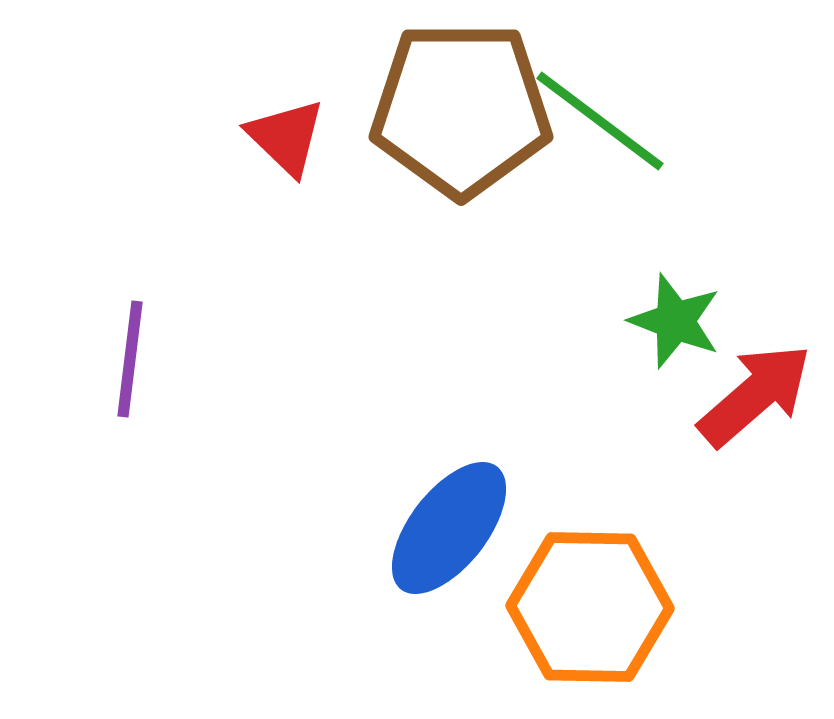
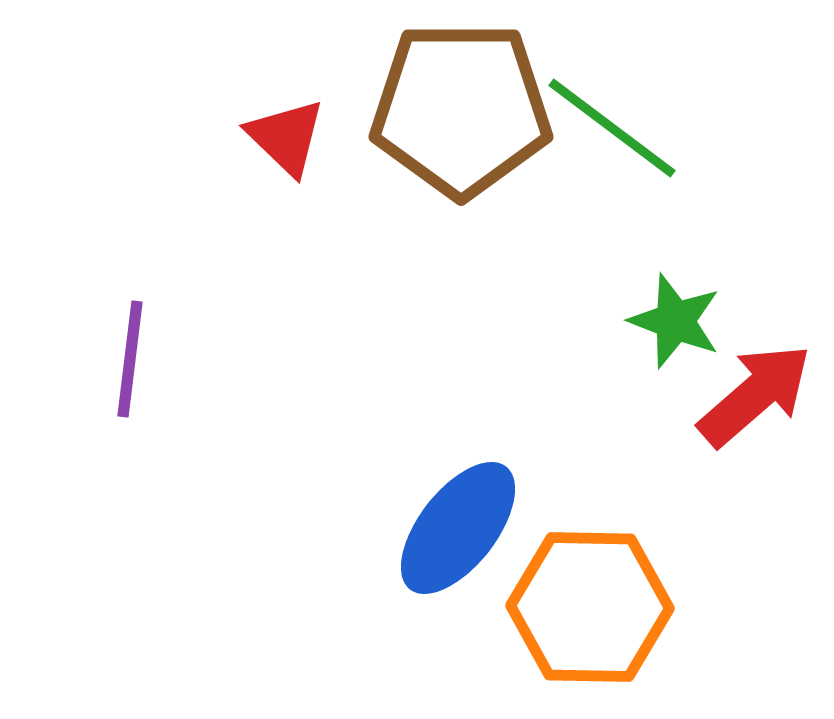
green line: moved 12 px right, 7 px down
blue ellipse: moved 9 px right
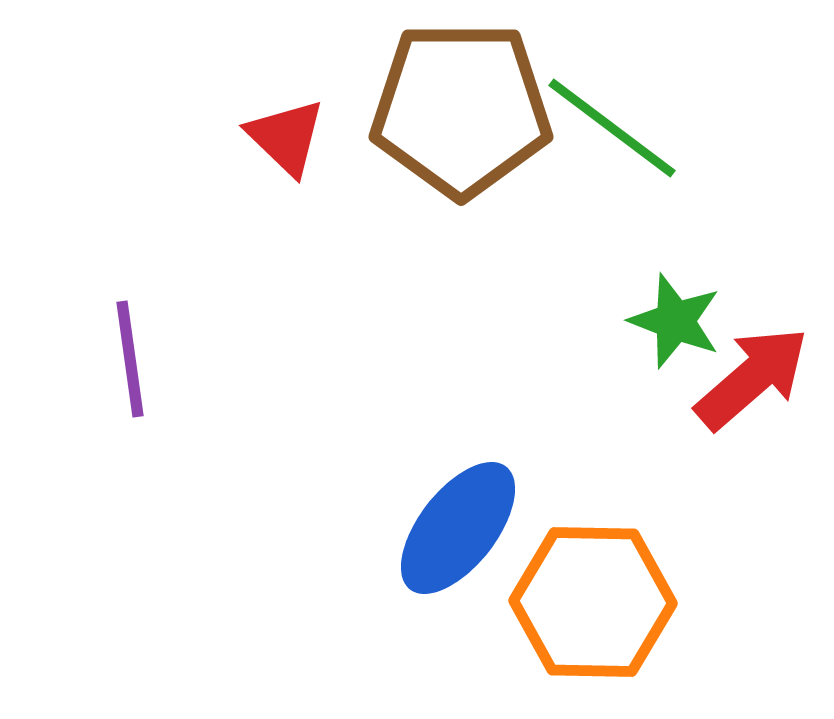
purple line: rotated 15 degrees counterclockwise
red arrow: moved 3 px left, 17 px up
orange hexagon: moved 3 px right, 5 px up
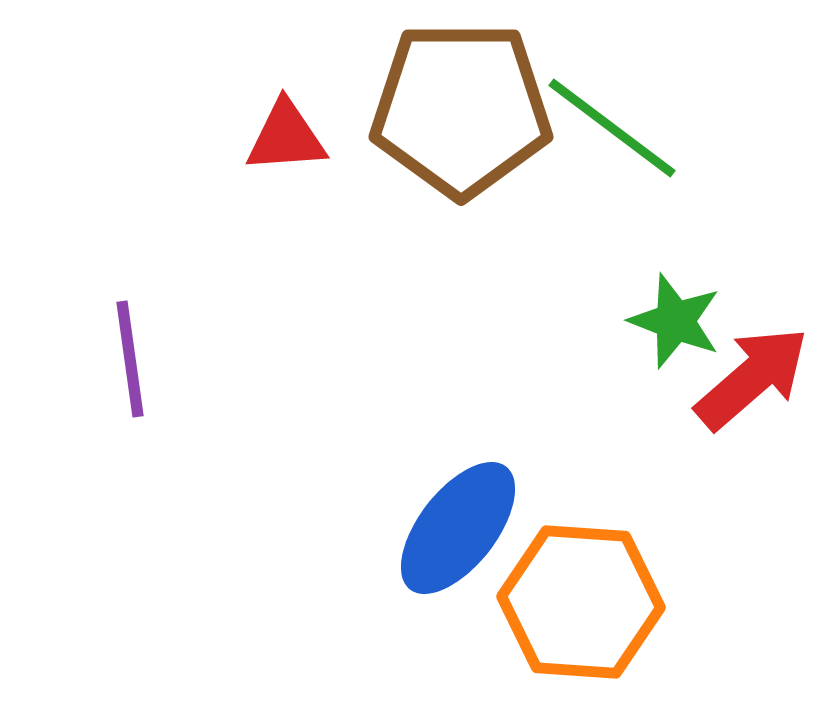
red triangle: rotated 48 degrees counterclockwise
orange hexagon: moved 12 px left; rotated 3 degrees clockwise
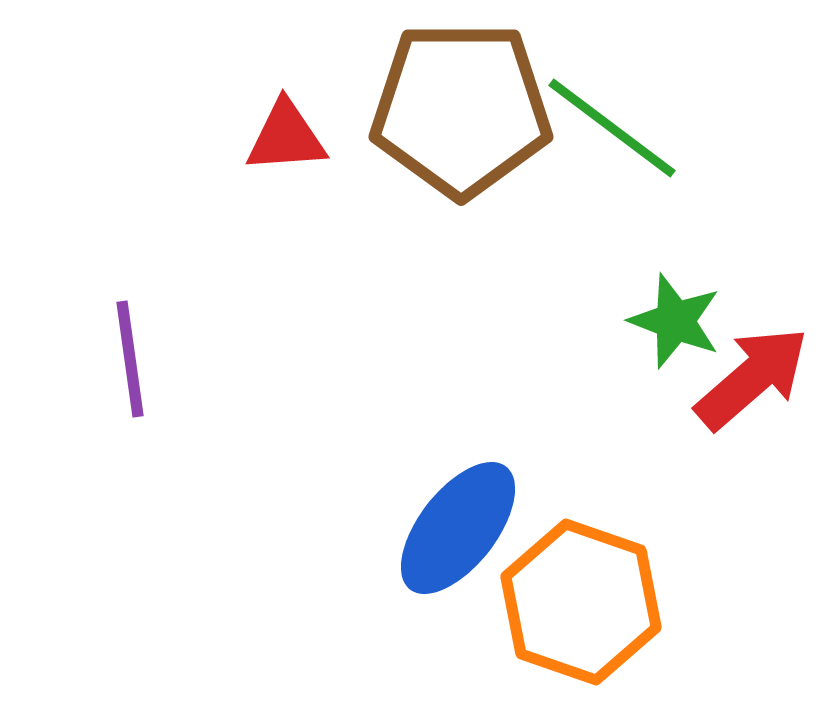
orange hexagon: rotated 15 degrees clockwise
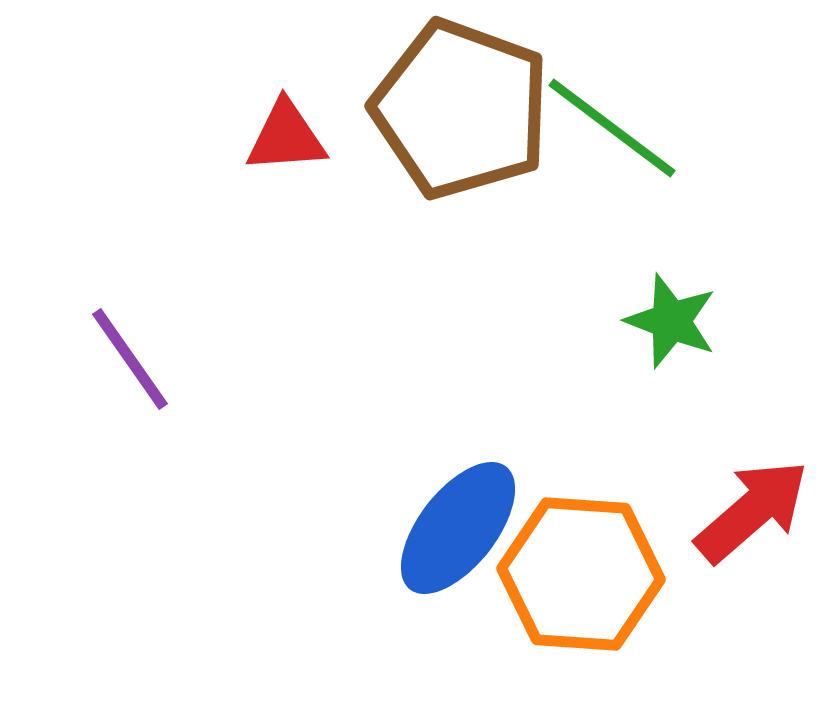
brown pentagon: rotated 20 degrees clockwise
green star: moved 4 px left
purple line: rotated 27 degrees counterclockwise
red arrow: moved 133 px down
orange hexagon: moved 28 px up; rotated 15 degrees counterclockwise
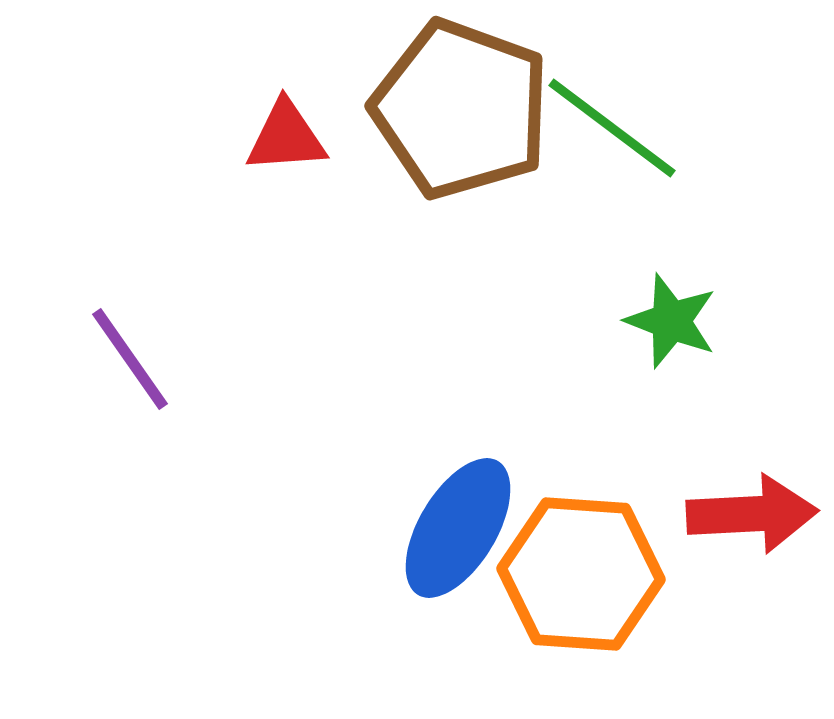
red arrow: moved 3 px down; rotated 38 degrees clockwise
blue ellipse: rotated 7 degrees counterclockwise
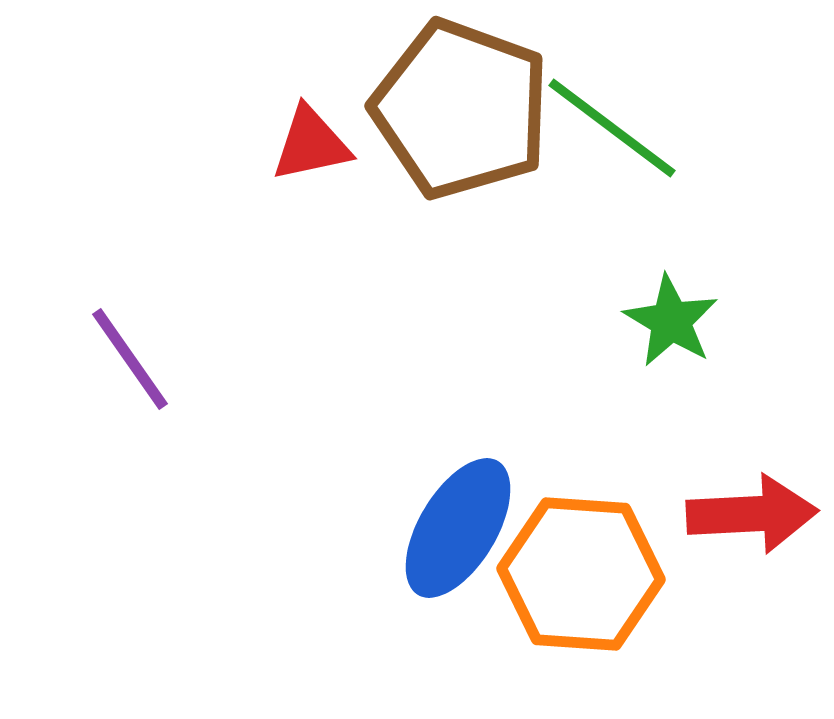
red triangle: moved 25 px right, 7 px down; rotated 8 degrees counterclockwise
green star: rotated 10 degrees clockwise
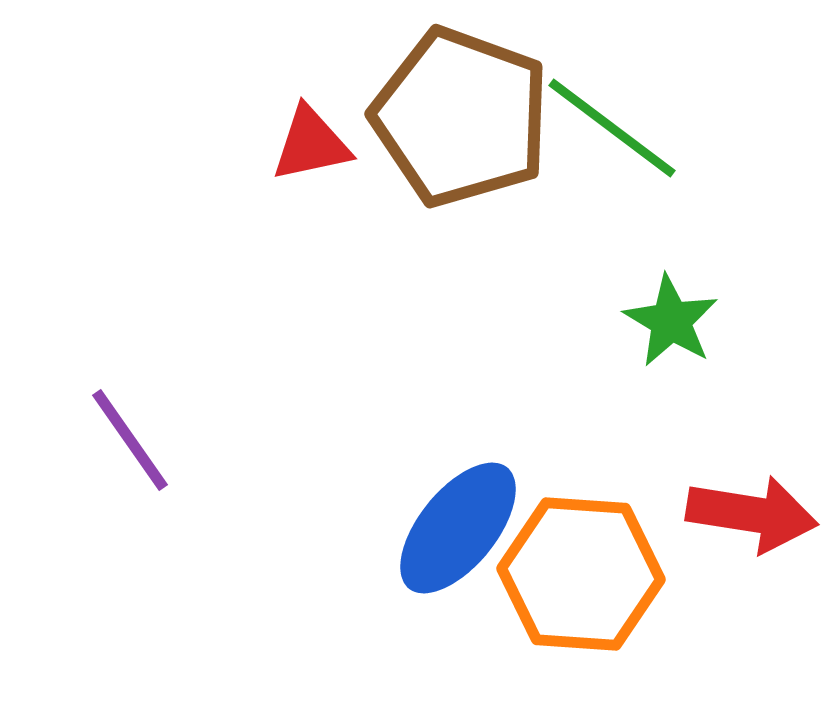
brown pentagon: moved 8 px down
purple line: moved 81 px down
red arrow: rotated 12 degrees clockwise
blue ellipse: rotated 8 degrees clockwise
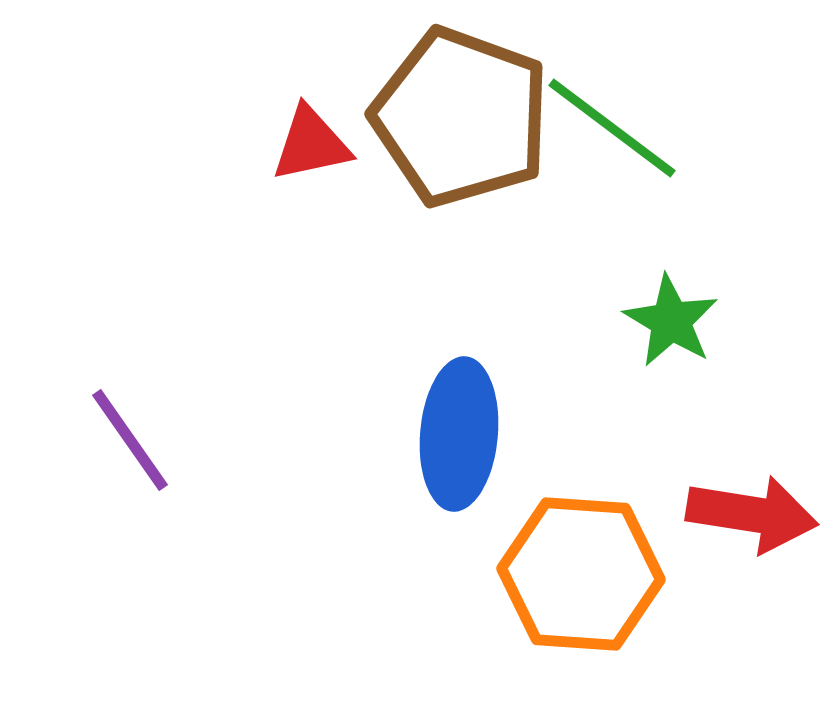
blue ellipse: moved 1 px right, 94 px up; rotated 34 degrees counterclockwise
